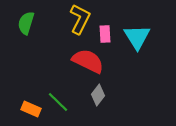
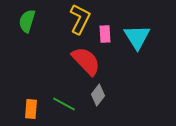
green semicircle: moved 1 px right, 2 px up
red semicircle: moved 2 px left; rotated 20 degrees clockwise
green line: moved 6 px right, 2 px down; rotated 15 degrees counterclockwise
orange rectangle: rotated 72 degrees clockwise
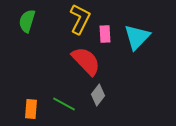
cyan triangle: rotated 16 degrees clockwise
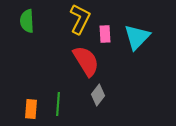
green semicircle: rotated 20 degrees counterclockwise
red semicircle: rotated 12 degrees clockwise
green line: moved 6 px left; rotated 65 degrees clockwise
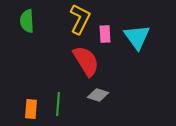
cyan triangle: rotated 20 degrees counterclockwise
gray diamond: rotated 70 degrees clockwise
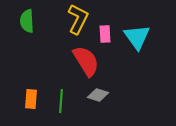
yellow L-shape: moved 2 px left
green line: moved 3 px right, 3 px up
orange rectangle: moved 10 px up
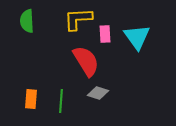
yellow L-shape: rotated 120 degrees counterclockwise
gray diamond: moved 2 px up
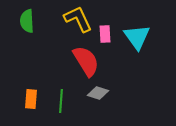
yellow L-shape: rotated 68 degrees clockwise
